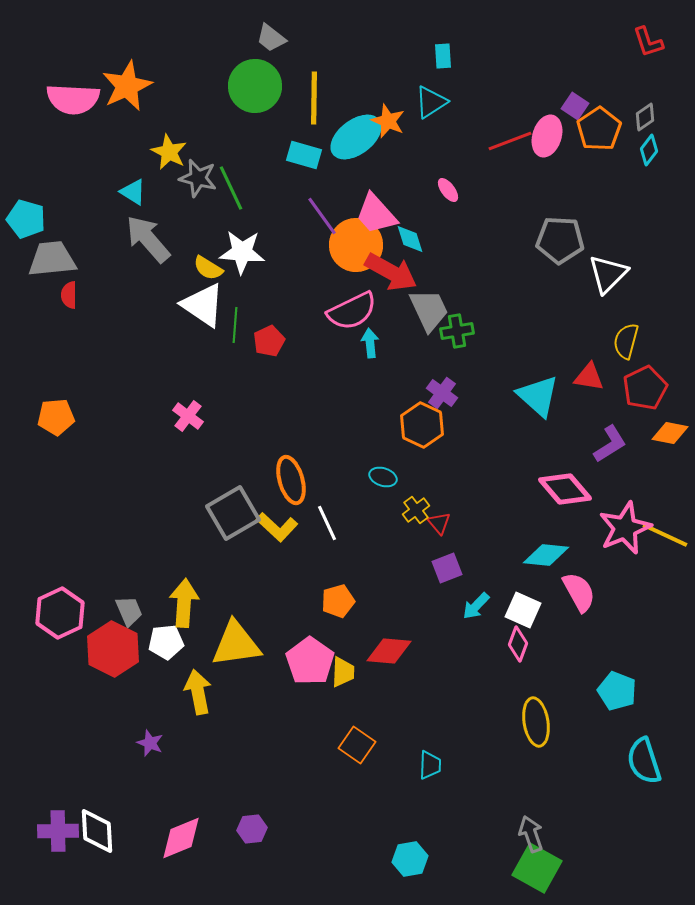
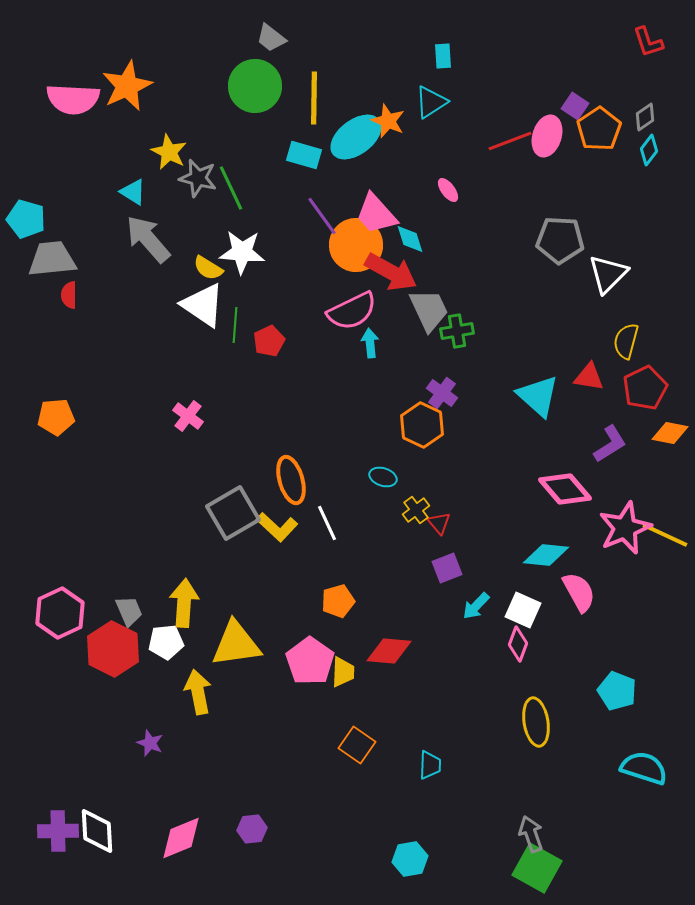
cyan semicircle at (644, 761): moved 7 px down; rotated 126 degrees clockwise
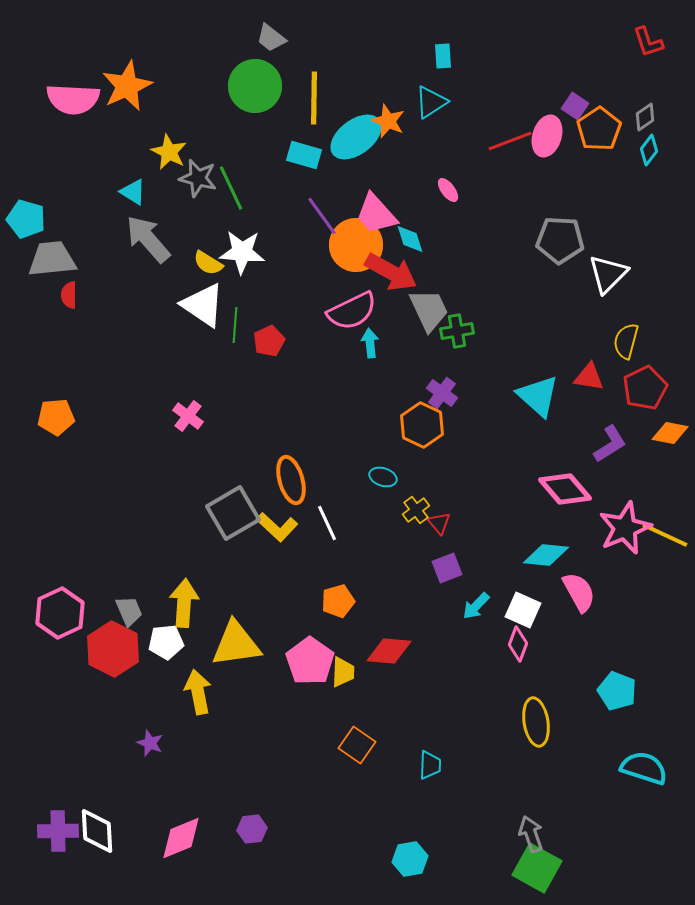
yellow semicircle at (208, 268): moved 5 px up
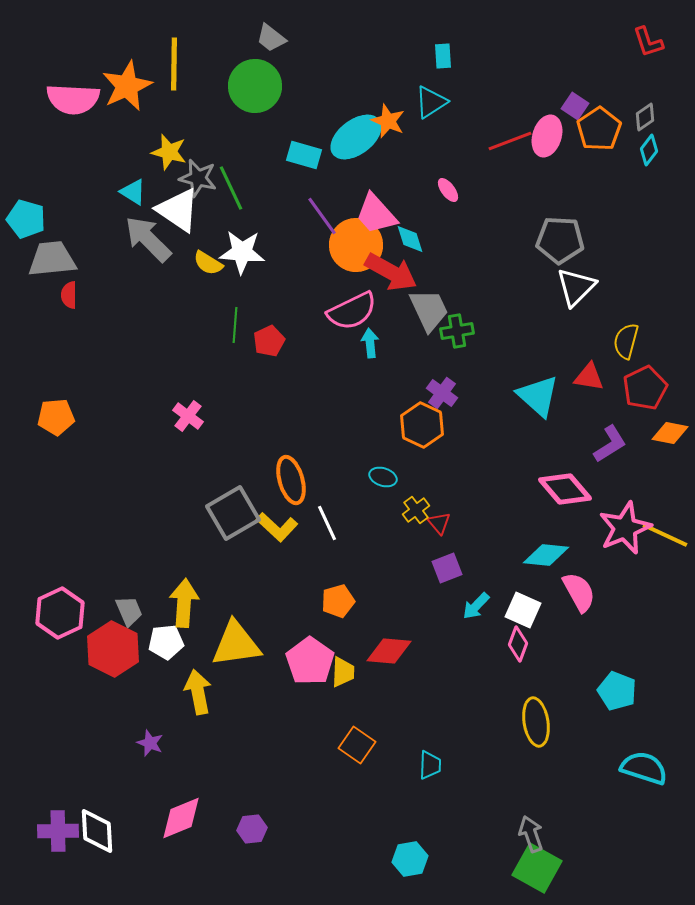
yellow line at (314, 98): moved 140 px left, 34 px up
yellow star at (169, 152): rotated 12 degrees counterclockwise
gray arrow at (148, 239): rotated 4 degrees counterclockwise
white triangle at (608, 274): moved 32 px left, 13 px down
white triangle at (203, 305): moved 25 px left, 95 px up
pink diamond at (181, 838): moved 20 px up
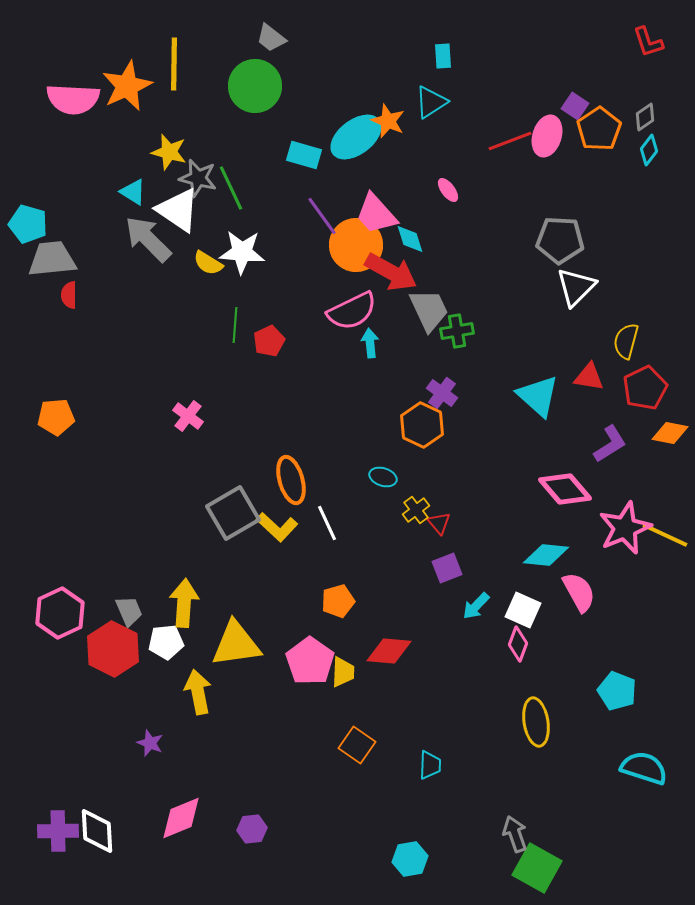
cyan pentagon at (26, 219): moved 2 px right, 5 px down
gray arrow at (531, 834): moved 16 px left
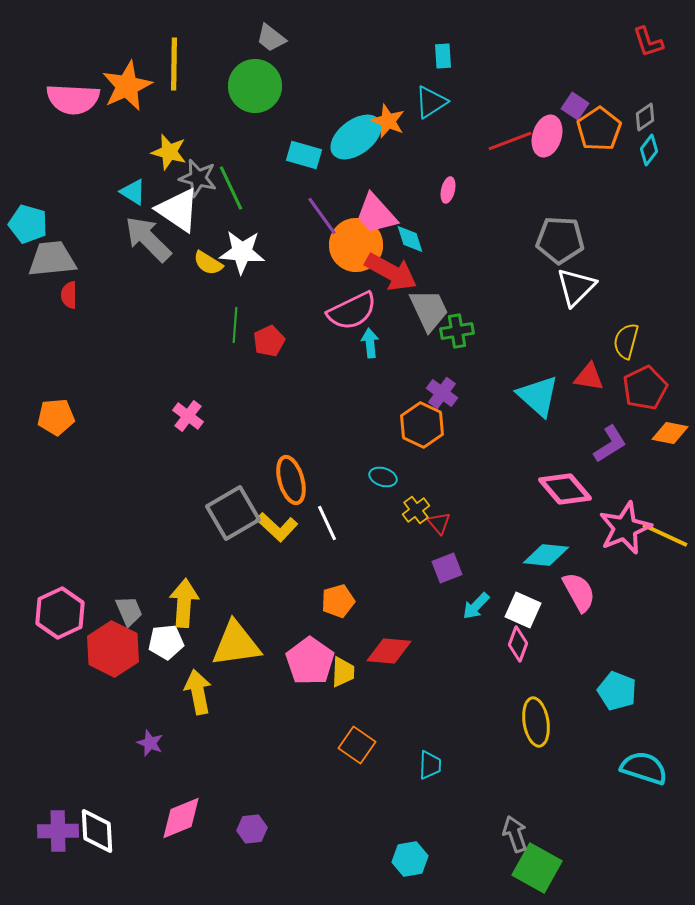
pink ellipse at (448, 190): rotated 50 degrees clockwise
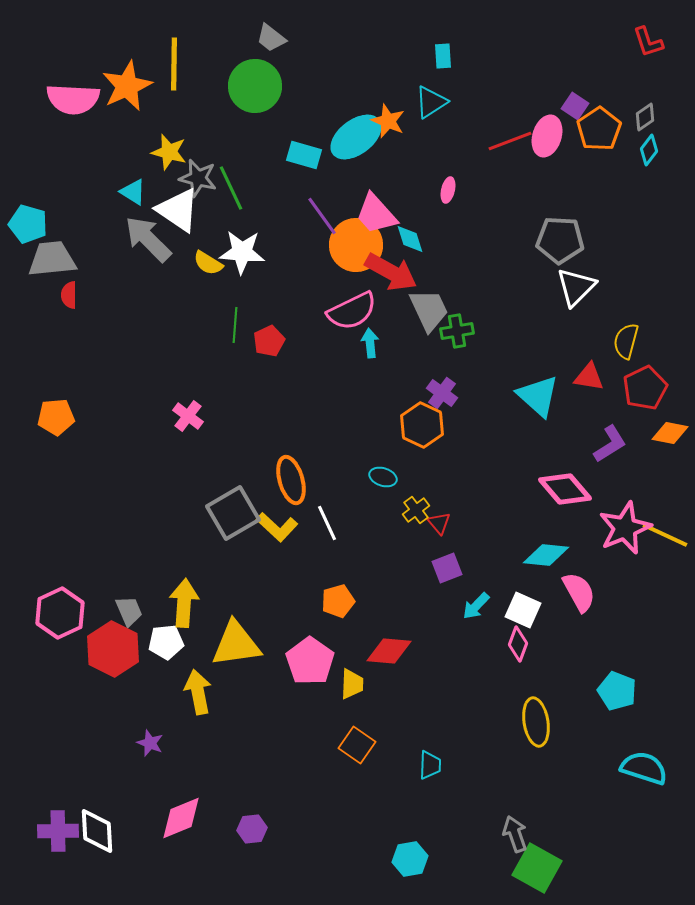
yellow trapezoid at (343, 672): moved 9 px right, 12 px down
